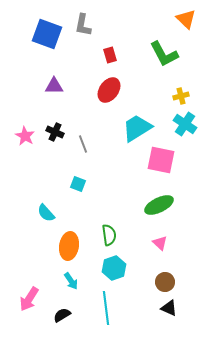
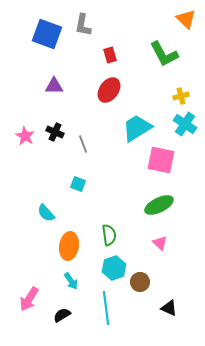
brown circle: moved 25 px left
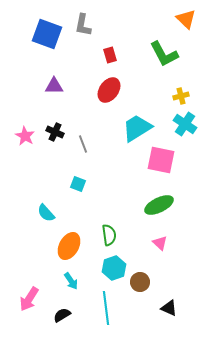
orange ellipse: rotated 20 degrees clockwise
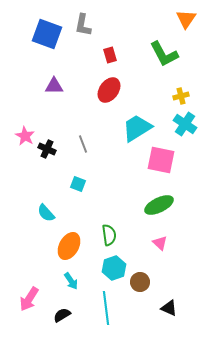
orange triangle: rotated 20 degrees clockwise
black cross: moved 8 px left, 17 px down
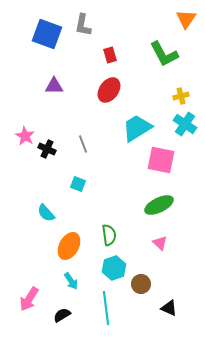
brown circle: moved 1 px right, 2 px down
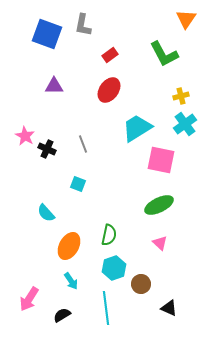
red rectangle: rotated 70 degrees clockwise
cyan cross: rotated 20 degrees clockwise
green semicircle: rotated 20 degrees clockwise
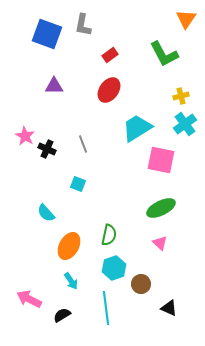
green ellipse: moved 2 px right, 3 px down
pink arrow: rotated 85 degrees clockwise
